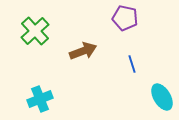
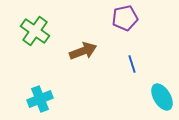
purple pentagon: rotated 25 degrees counterclockwise
green cross: rotated 12 degrees counterclockwise
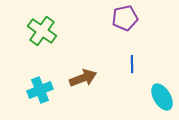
green cross: moved 7 px right
brown arrow: moved 27 px down
blue line: rotated 18 degrees clockwise
cyan cross: moved 9 px up
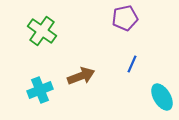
blue line: rotated 24 degrees clockwise
brown arrow: moved 2 px left, 2 px up
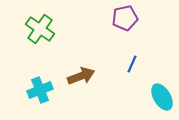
green cross: moved 2 px left, 2 px up
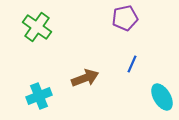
green cross: moved 3 px left, 2 px up
brown arrow: moved 4 px right, 2 px down
cyan cross: moved 1 px left, 6 px down
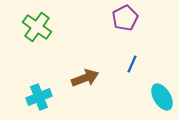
purple pentagon: rotated 15 degrees counterclockwise
cyan cross: moved 1 px down
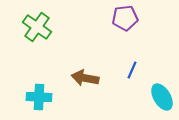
purple pentagon: rotated 20 degrees clockwise
blue line: moved 6 px down
brown arrow: rotated 148 degrees counterclockwise
cyan cross: rotated 25 degrees clockwise
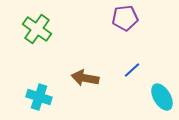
green cross: moved 2 px down
blue line: rotated 24 degrees clockwise
cyan cross: rotated 15 degrees clockwise
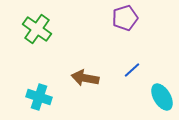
purple pentagon: rotated 10 degrees counterclockwise
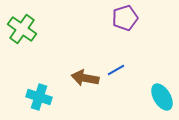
green cross: moved 15 px left
blue line: moved 16 px left; rotated 12 degrees clockwise
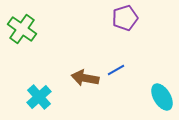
cyan cross: rotated 30 degrees clockwise
